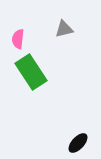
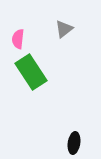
gray triangle: rotated 24 degrees counterclockwise
black ellipse: moved 4 px left; rotated 35 degrees counterclockwise
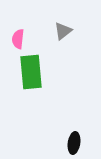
gray triangle: moved 1 px left, 2 px down
green rectangle: rotated 28 degrees clockwise
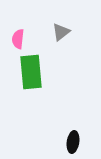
gray triangle: moved 2 px left, 1 px down
black ellipse: moved 1 px left, 1 px up
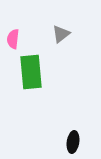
gray triangle: moved 2 px down
pink semicircle: moved 5 px left
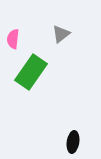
green rectangle: rotated 40 degrees clockwise
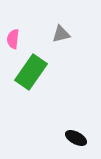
gray triangle: rotated 24 degrees clockwise
black ellipse: moved 3 px right, 4 px up; rotated 70 degrees counterclockwise
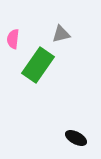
green rectangle: moved 7 px right, 7 px up
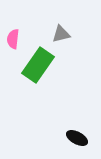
black ellipse: moved 1 px right
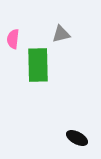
green rectangle: rotated 36 degrees counterclockwise
